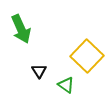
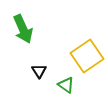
green arrow: moved 2 px right
yellow square: rotated 12 degrees clockwise
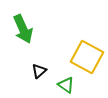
yellow square: moved 1 px down; rotated 28 degrees counterclockwise
black triangle: rotated 21 degrees clockwise
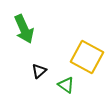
green arrow: moved 1 px right
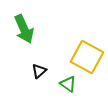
green triangle: moved 2 px right, 1 px up
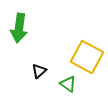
green arrow: moved 5 px left, 1 px up; rotated 32 degrees clockwise
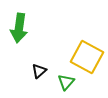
green triangle: moved 2 px left, 2 px up; rotated 36 degrees clockwise
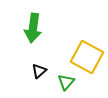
green arrow: moved 14 px right
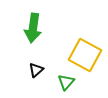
yellow square: moved 2 px left, 2 px up
black triangle: moved 3 px left, 1 px up
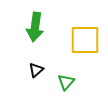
green arrow: moved 2 px right, 1 px up
yellow square: moved 15 px up; rotated 28 degrees counterclockwise
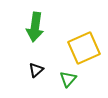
yellow square: moved 1 px left, 8 px down; rotated 24 degrees counterclockwise
green triangle: moved 2 px right, 3 px up
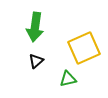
black triangle: moved 9 px up
green triangle: rotated 36 degrees clockwise
